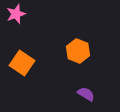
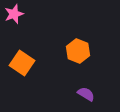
pink star: moved 2 px left
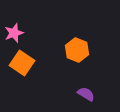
pink star: moved 19 px down
orange hexagon: moved 1 px left, 1 px up
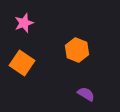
pink star: moved 10 px right, 10 px up
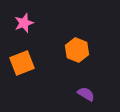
orange square: rotated 35 degrees clockwise
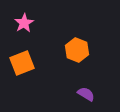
pink star: rotated 12 degrees counterclockwise
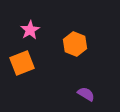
pink star: moved 6 px right, 7 px down
orange hexagon: moved 2 px left, 6 px up
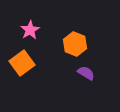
orange square: rotated 15 degrees counterclockwise
purple semicircle: moved 21 px up
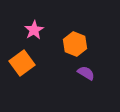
pink star: moved 4 px right
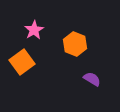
orange square: moved 1 px up
purple semicircle: moved 6 px right, 6 px down
